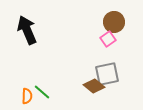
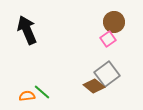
gray square: rotated 25 degrees counterclockwise
orange semicircle: rotated 98 degrees counterclockwise
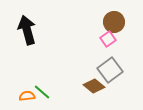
black arrow: rotated 8 degrees clockwise
gray square: moved 3 px right, 4 px up
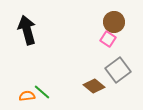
pink square: rotated 21 degrees counterclockwise
gray square: moved 8 px right
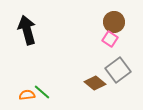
pink square: moved 2 px right
brown diamond: moved 1 px right, 3 px up
orange semicircle: moved 1 px up
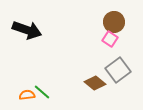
black arrow: rotated 124 degrees clockwise
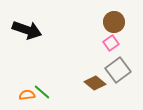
pink square: moved 1 px right, 4 px down; rotated 21 degrees clockwise
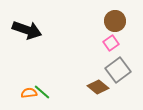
brown circle: moved 1 px right, 1 px up
brown diamond: moved 3 px right, 4 px down
orange semicircle: moved 2 px right, 2 px up
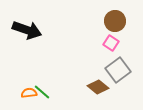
pink square: rotated 21 degrees counterclockwise
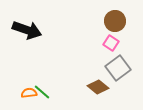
gray square: moved 2 px up
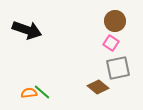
gray square: rotated 25 degrees clockwise
